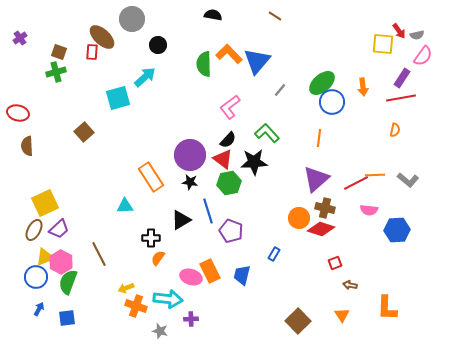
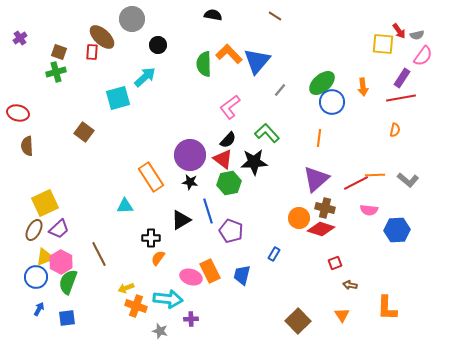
brown square at (84, 132): rotated 12 degrees counterclockwise
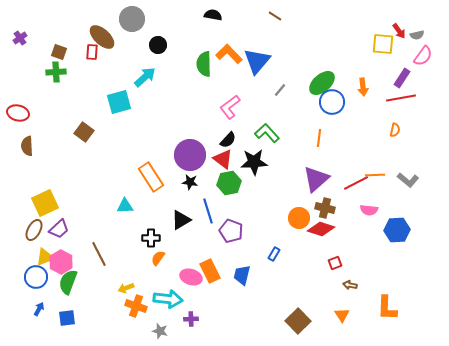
green cross at (56, 72): rotated 12 degrees clockwise
cyan square at (118, 98): moved 1 px right, 4 px down
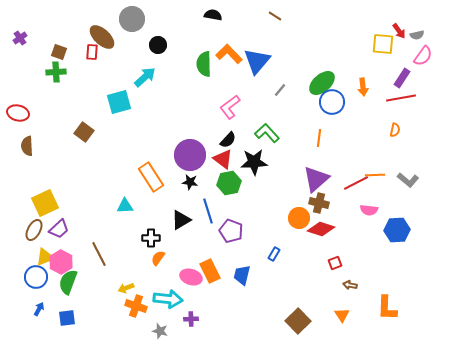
brown cross at (325, 208): moved 6 px left, 5 px up
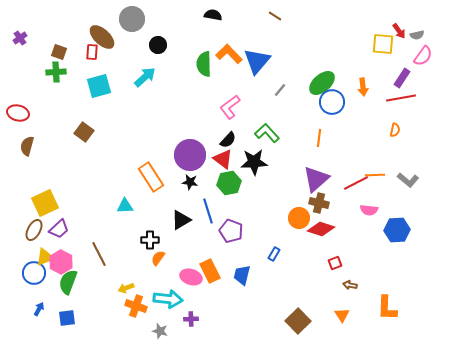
cyan square at (119, 102): moved 20 px left, 16 px up
brown semicircle at (27, 146): rotated 18 degrees clockwise
black cross at (151, 238): moved 1 px left, 2 px down
blue circle at (36, 277): moved 2 px left, 4 px up
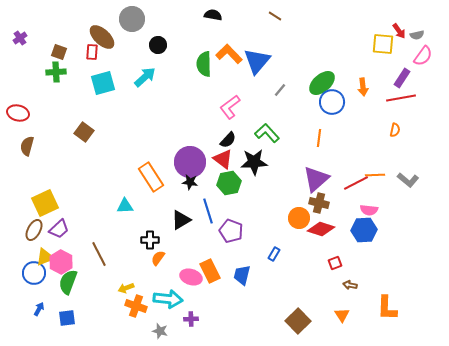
cyan square at (99, 86): moved 4 px right, 3 px up
purple circle at (190, 155): moved 7 px down
blue hexagon at (397, 230): moved 33 px left
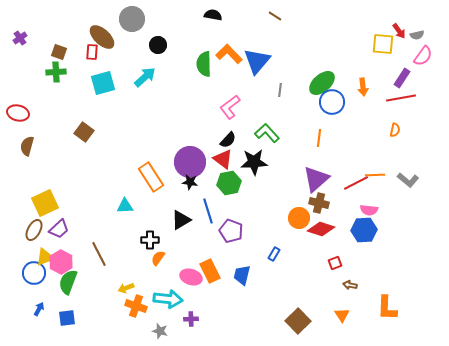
gray line at (280, 90): rotated 32 degrees counterclockwise
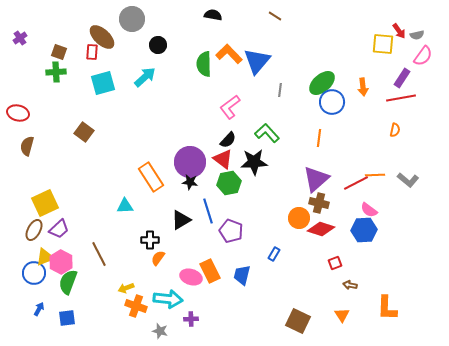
pink semicircle at (369, 210): rotated 30 degrees clockwise
brown square at (298, 321): rotated 20 degrees counterclockwise
